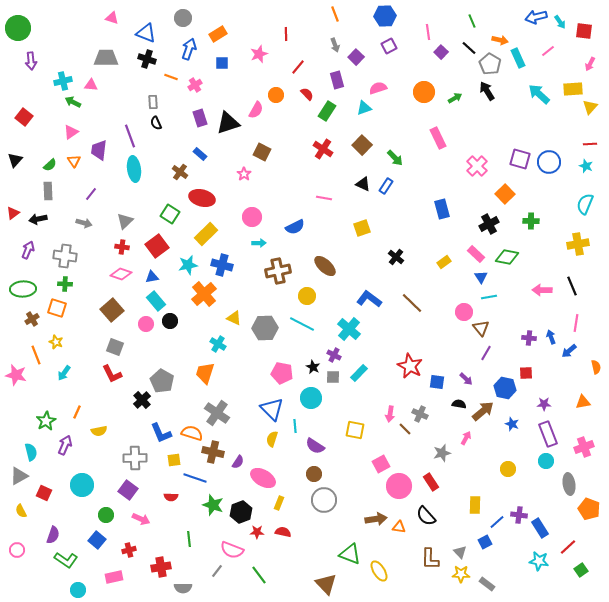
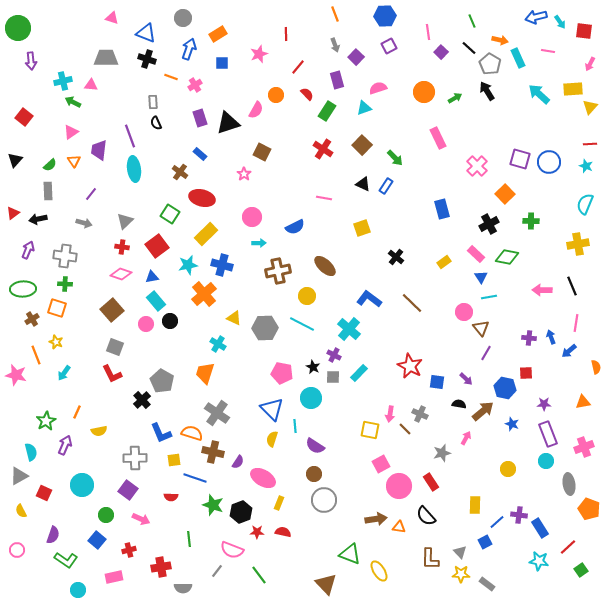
pink line at (548, 51): rotated 48 degrees clockwise
yellow square at (355, 430): moved 15 px right
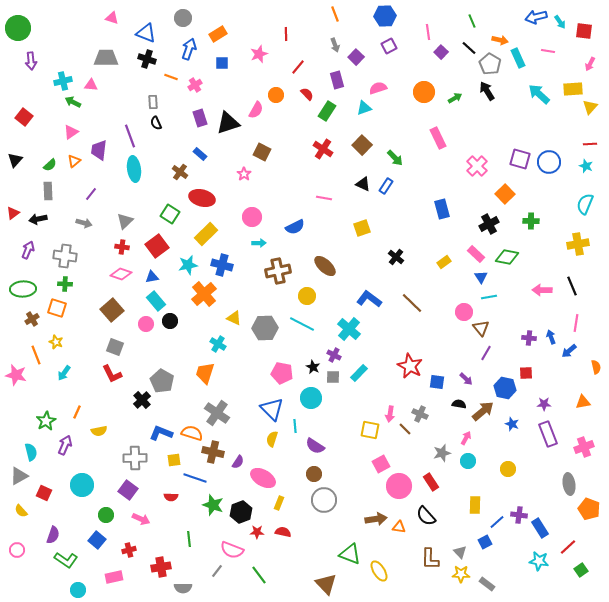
orange triangle at (74, 161): rotated 24 degrees clockwise
blue L-shape at (161, 433): rotated 135 degrees clockwise
cyan circle at (546, 461): moved 78 px left
yellow semicircle at (21, 511): rotated 16 degrees counterclockwise
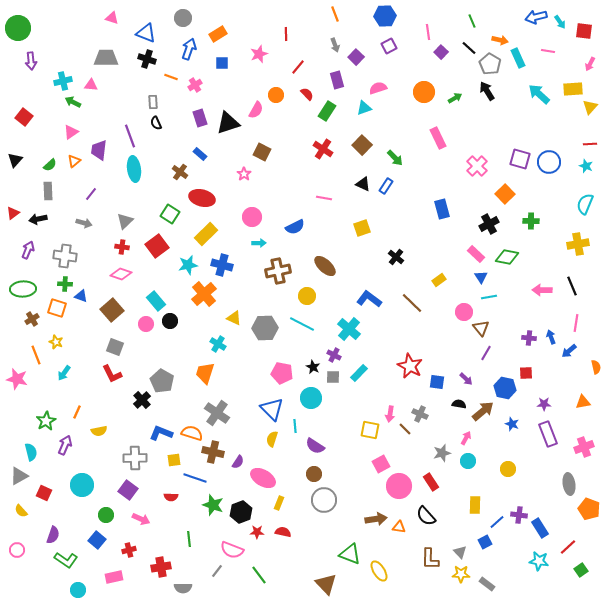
yellow rectangle at (444, 262): moved 5 px left, 18 px down
blue triangle at (152, 277): moved 71 px left, 19 px down; rotated 32 degrees clockwise
pink star at (16, 375): moved 1 px right, 4 px down
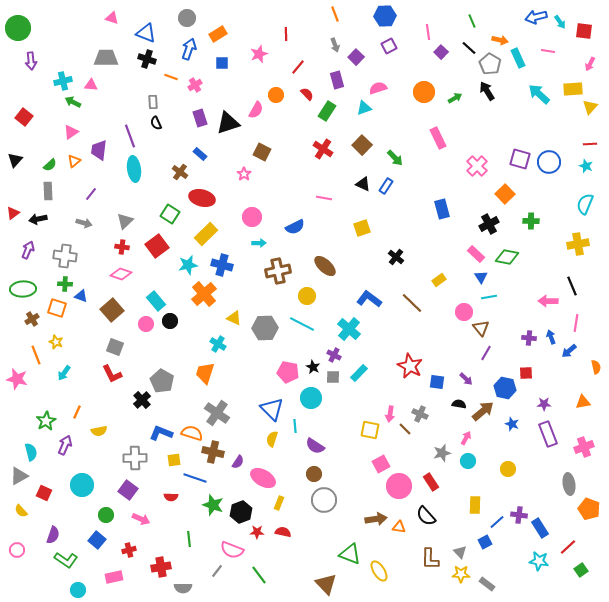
gray circle at (183, 18): moved 4 px right
pink arrow at (542, 290): moved 6 px right, 11 px down
pink pentagon at (282, 373): moved 6 px right, 1 px up
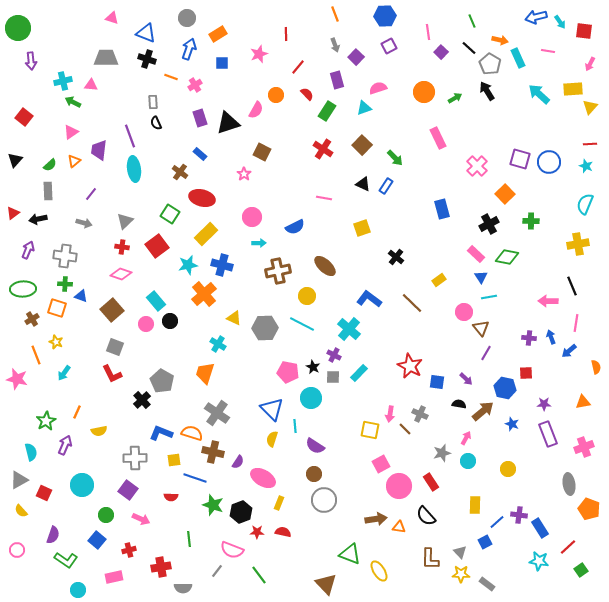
gray triangle at (19, 476): moved 4 px down
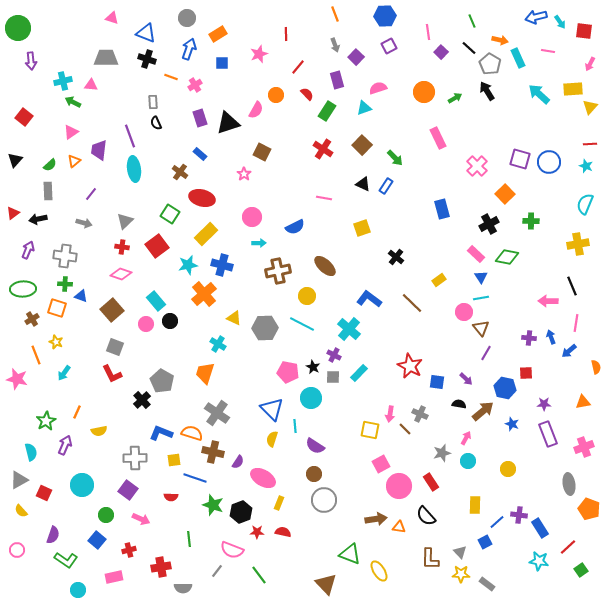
cyan line at (489, 297): moved 8 px left, 1 px down
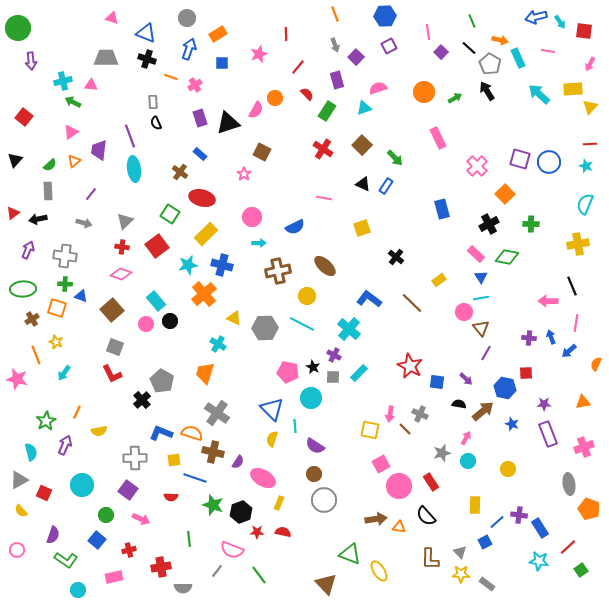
orange circle at (276, 95): moved 1 px left, 3 px down
green cross at (531, 221): moved 3 px down
orange semicircle at (596, 367): moved 3 px up; rotated 144 degrees counterclockwise
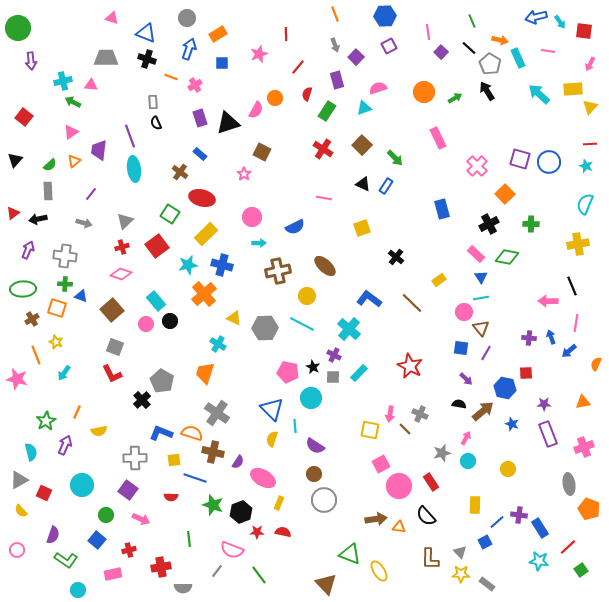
red semicircle at (307, 94): rotated 120 degrees counterclockwise
red cross at (122, 247): rotated 24 degrees counterclockwise
blue square at (437, 382): moved 24 px right, 34 px up
pink rectangle at (114, 577): moved 1 px left, 3 px up
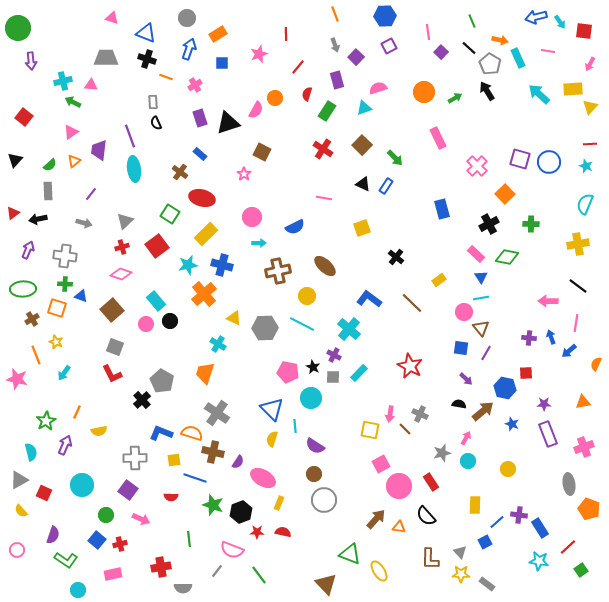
orange line at (171, 77): moved 5 px left
black line at (572, 286): moved 6 px right; rotated 30 degrees counterclockwise
brown arrow at (376, 519): rotated 40 degrees counterclockwise
red cross at (129, 550): moved 9 px left, 6 px up
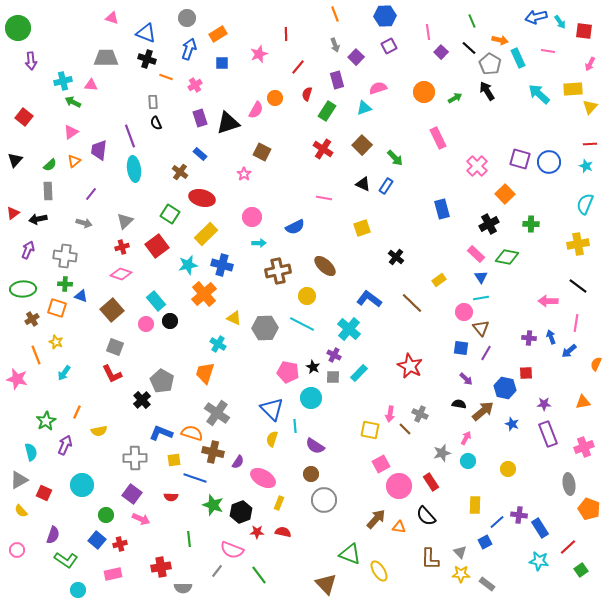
brown circle at (314, 474): moved 3 px left
purple square at (128, 490): moved 4 px right, 4 px down
